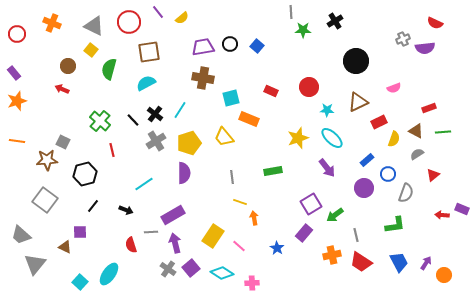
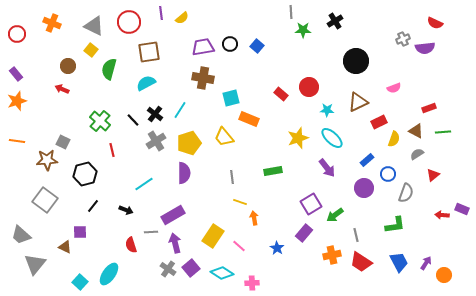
purple line at (158, 12): moved 3 px right, 1 px down; rotated 32 degrees clockwise
purple rectangle at (14, 73): moved 2 px right, 1 px down
red rectangle at (271, 91): moved 10 px right, 3 px down; rotated 16 degrees clockwise
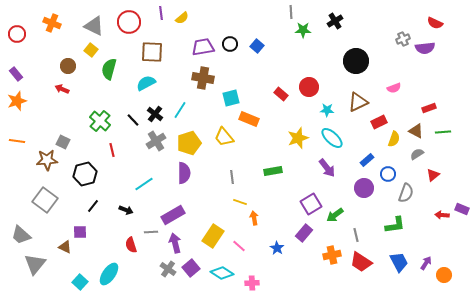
brown square at (149, 52): moved 3 px right; rotated 10 degrees clockwise
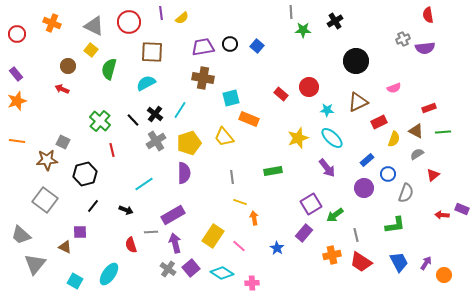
red semicircle at (435, 23): moved 7 px left, 8 px up; rotated 56 degrees clockwise
cyan square at (80, 282): moved 5 px left, 1 px up; rotated 14 degrees counterclockwise
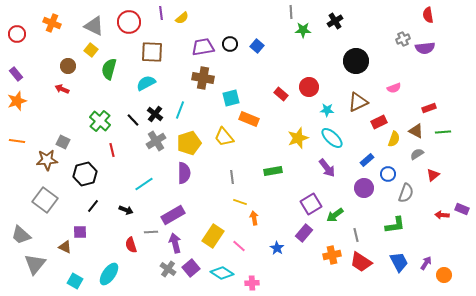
cyan line at (180, 110): rotated 12 degrees counterclockwise
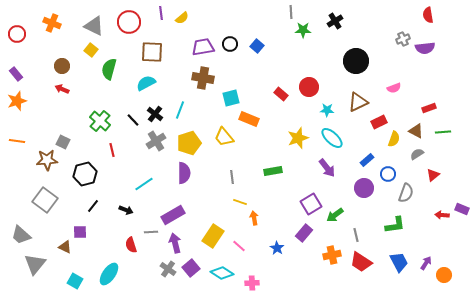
brown circle at (68, 66): moved 6 px left
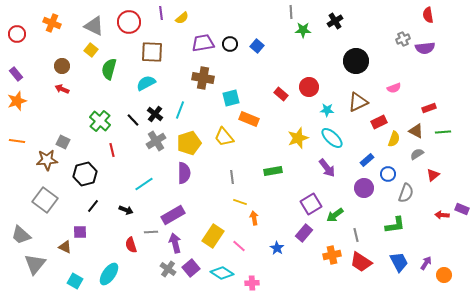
purple trapezoid at (203, 47): moved 4 px up
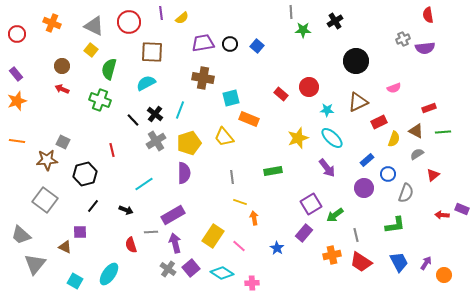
green cross at (100, 121): moved 21 px up; rotated 20 degrees counterclockwise
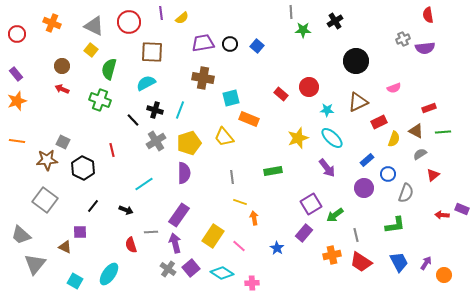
black cross at (155, 114): moved 4 px up; rotated 21 degrees counterclockwise
gray semicircle at (417, 154): moved 3 px right
black hexagon at (85, 174): moved 2 px left, 6 px up; rotated 20 degrees counterclockwise
purple rectangle at (173, 215): moved 6 px right; rotated 25 degrees counterclockwise
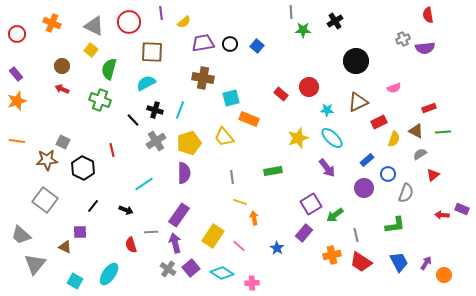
yellow semicircle at (182, 18): moved 2 px right, 4 px down
